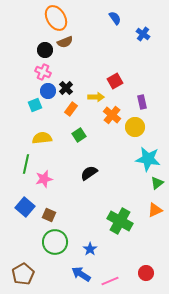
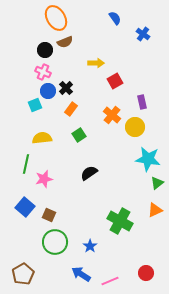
yellow arrow: moved 34 px up
blue star: moved 3 px up
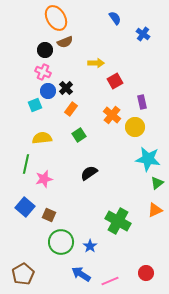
green cross: moved 2 px left
green circle: moved 6 px right
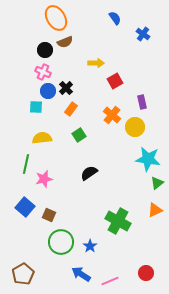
cyan square: moved 1 px right, 2 px down; rotated 24 degrees clockwise
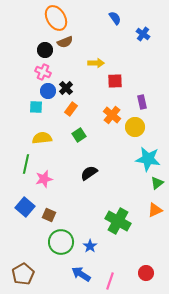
red square: rotated 28 degrees clockwise
pink line: rotated 48 degrees counterclockwise
